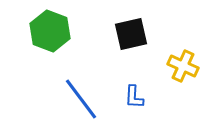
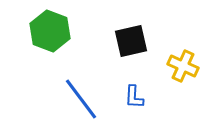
black square: moved 7 px down
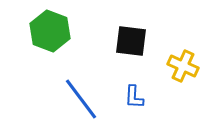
black square: rotated 20 degrees clockwise
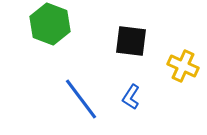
green hexagon: moved 7 px up
blue L-shape: moved 3 px left; rotated 30 degrees clockwise
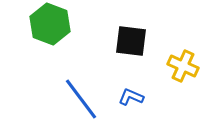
blue L-shape: rotated 80 degrees clockwise
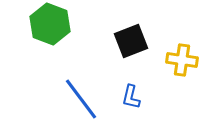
black square: rotated 28 degrees counterclockwise
yellow cross: moved 1 px left, 6 px up; rotated 16 degrees counterclockwise
blue L-shape: rotated 100 degrees counterclockwise
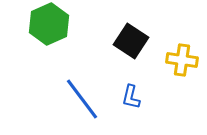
green hexagon: moved 1 px left; rotated 15 degrees clockwise
black square: rotated 36 degrees counterclockwise
blue line: moved 1 px right
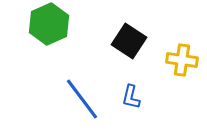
black square: moved 2 px left
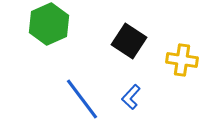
blue L-shape: rotated 30 degrees clockwise
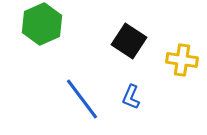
green hexagon: moved 7 px left
blue L-shape: rotated 20 degrees counterclockwise
